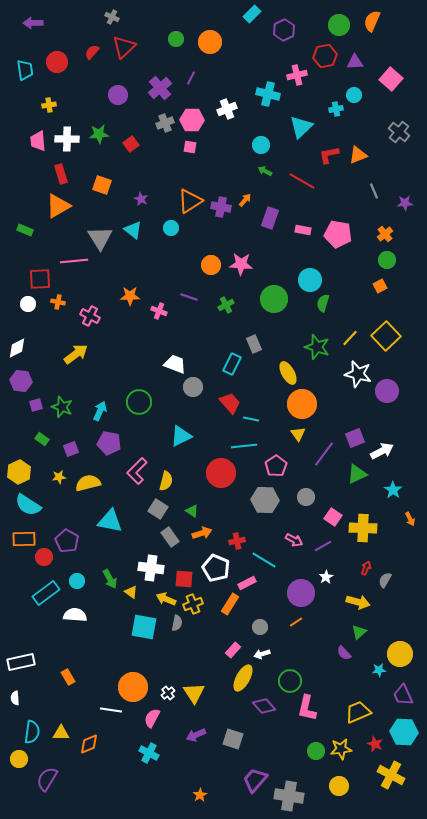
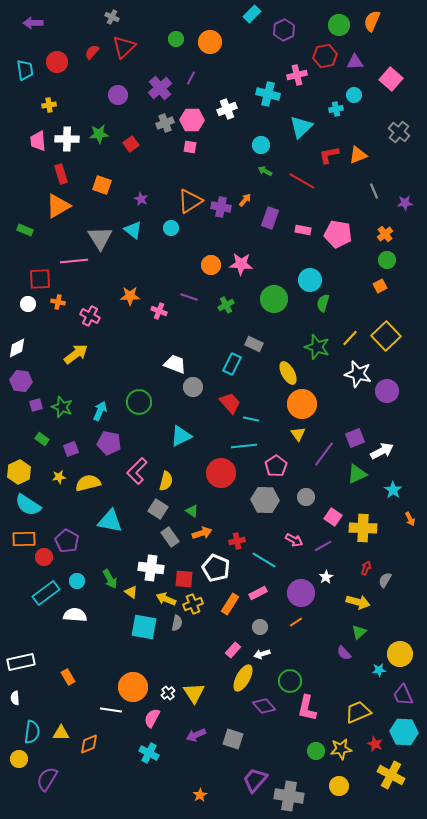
gray rectangle at (254, 344): rotated 42 degrees counterclockwise
pink rectangle at (247, 583): moved 11 px right, 10 px down
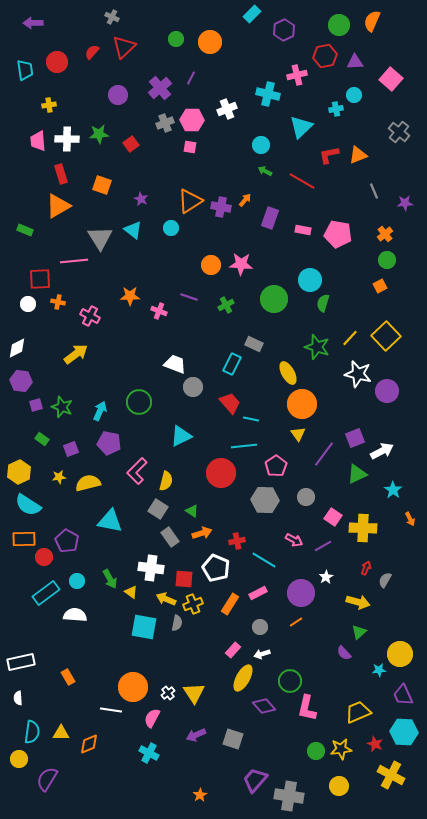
white semicircle at (15, 698): moved 3 px right
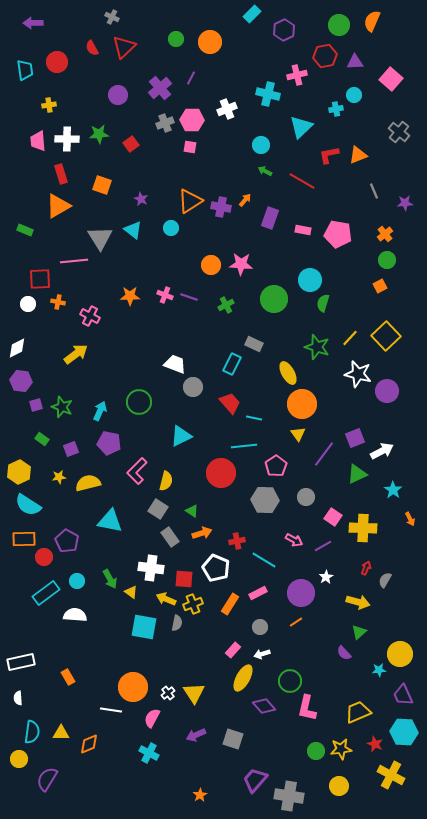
red semicircle at (92, 52): moved 4 px up; rotated 70 degrees counterclockwise
pink cross at (159, 311): moved 6 px right, 16 px up
cyan line at (251, 419): moved 3 px right, 1 px up
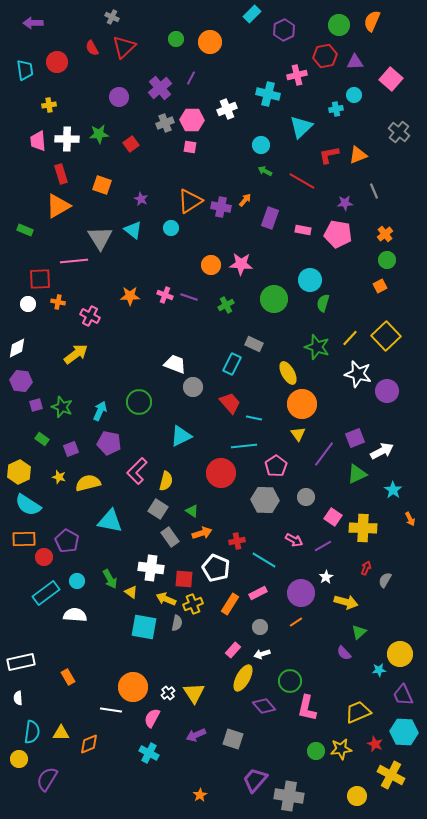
purple circle at (118, 95): moved 1 px right, 2 px down
purple star at (405, 203): moved 60 px left
yellow star at (59, 477): rotated 24 degrees clockwise
yellow arrow at (358, 602): moved 12 px left
yellow circle at (339, 786): moved 18 px right, 10 px down
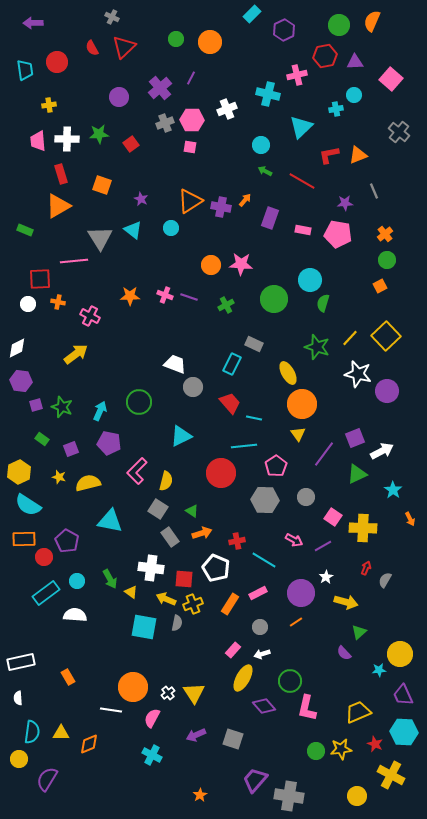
cyan cross at (149, 753): moved 3 px right, 2 px down
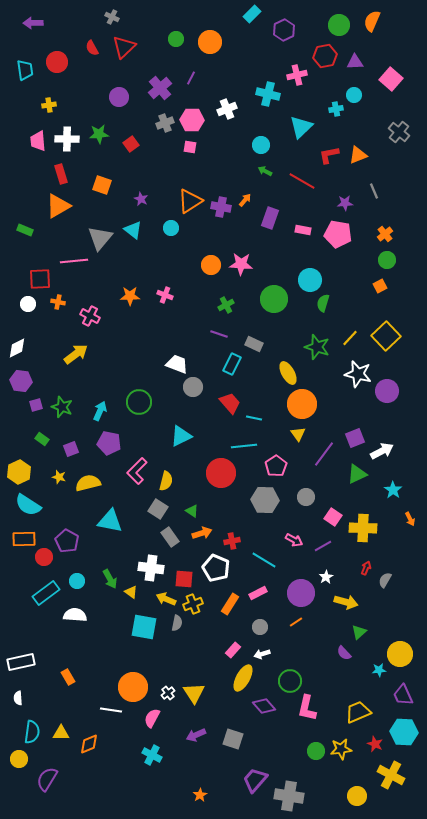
gray triangle at (100, 238): rotated 12 degrees clockwise
purple line at (189, 297): moved 30 px right, 37 px down
white trapezoid at (175, 364): moved 2 px right
red cross at (237, 541): moved 5 px left
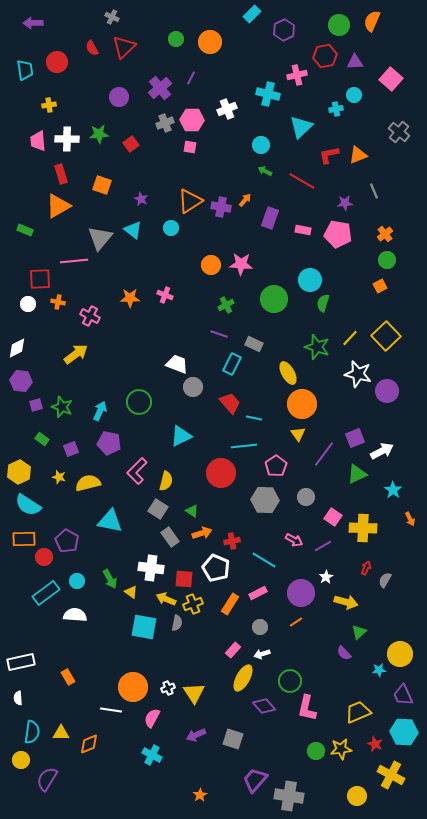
orange star at (130, 296): moved 2 px down
white cross at (168, 693): moved 5 px up; rotated 16 degrees clockwise
yellow circle at (19, 759): moved 2 px right, 1 px down
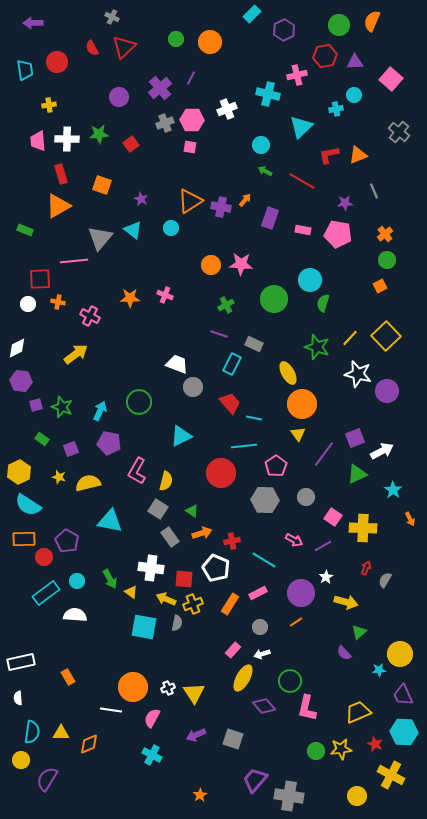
pink L-shape at (137, 471): rotated 16 degrees counterclockwise
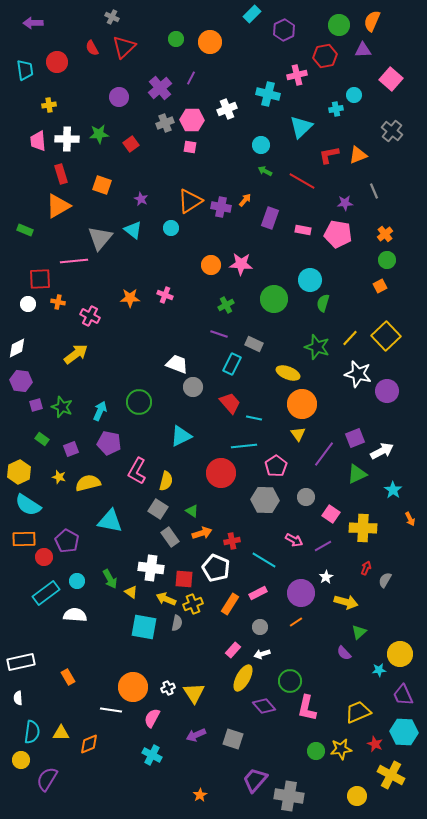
purple triangle at (355, 62): moved 8 px right, 12 px up
gray cross at (399, 132): moved 7 px left, 1 px up
yellow ellipse at (288, 373): rotated 40 degrees counterclockwise
pink square at (333, 517): moved 2 px left, 3 px up
